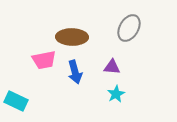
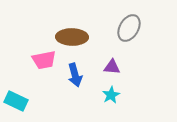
blue arrow: moved 3 px down
cyan star: moved 5 px left, 1 px down
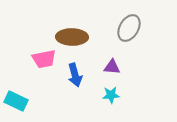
pink trapezoid: moved 1 px up
cyan star: rotated 24 degrees clockwise
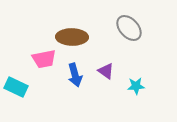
gray ellipse: rotated 72 degrees counterclockwise
purple triangle: moved 6 px left, 4 px down; rotated 30 degrees clockwise
cyan star: moved 25 px right, 9 px up
cyan rectangle: moved 14 px up
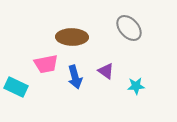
pink trapezoid: moved 2 px right, 5 px down
blue arrow: moved 2 px down
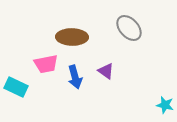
cyan star: moved 29 px right, 19 px down; rotated 18 degrees clockwise
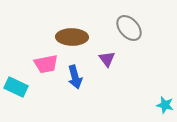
purple triangle: moved 1 px right, 12 px up; rotated 18 degrees clockwise
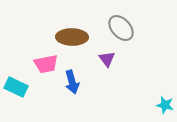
gray ellipse: moved 8 px left
blue arrow: moved 3 px left, 5 px down
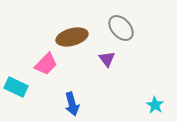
brown ellipse: rotated 16 degrees counterclockwise
pink trapezoid: rotated 35 degrees counterclockwise
blue arrow: moved 22 px down
cyan star: moved 10 px left; rotated 18 degrees clockwise
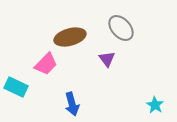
brown ellipse: moved 2 px left
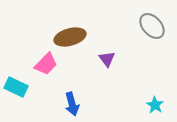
gray ellipse: moved 31 px right, 2 px up
